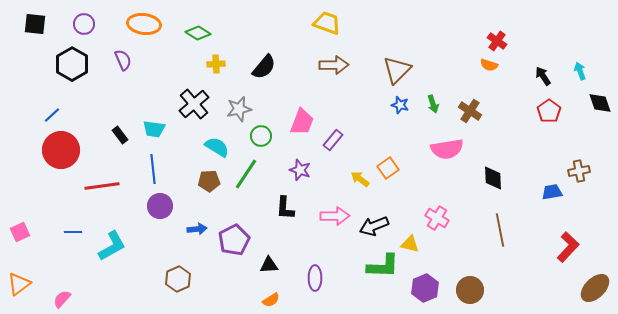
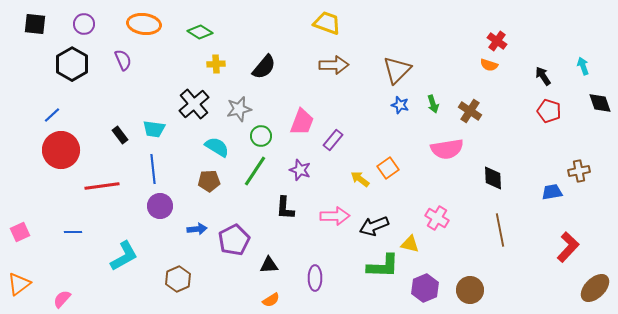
green diamond at (198, 33): moved 2 px right, 1 px up
cyan arrow at (580, 71): moved 3 px right, 5 px up
red pentagon at (549, 111): rotated 20 degrees counterclockwise
green line at (246, 174): moved 9 px right, 3 px up
cyan L-shape at (112, 246): moved 12 px right, 10 px down
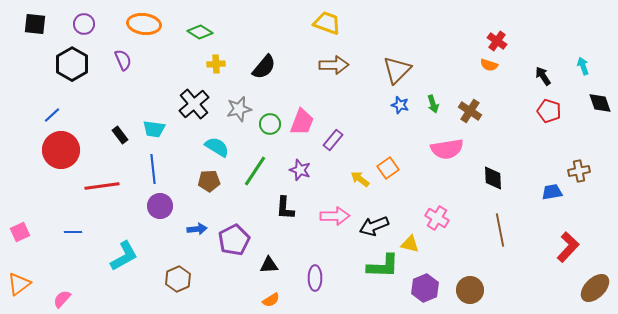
green circle at (261, 136): moved 9 px right, 12 px up
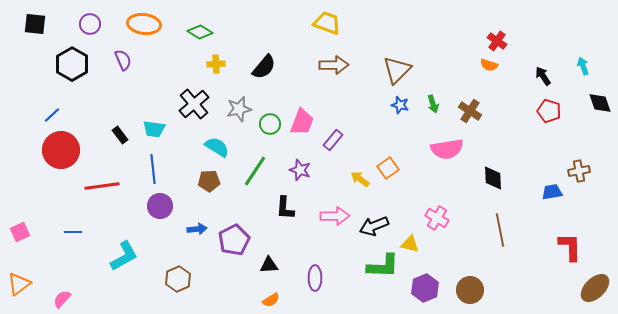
purple circle at (84, 24): moved 6 px right
red L-shape at (568, 247): moved 2 px right; rotated 44 degrees counterclockwise
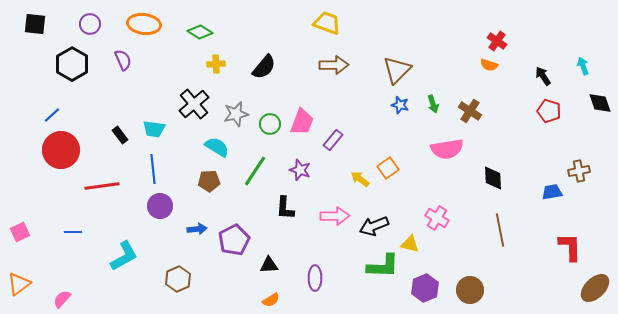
gray star at (239, 109): moved 3 px left, 5 px down
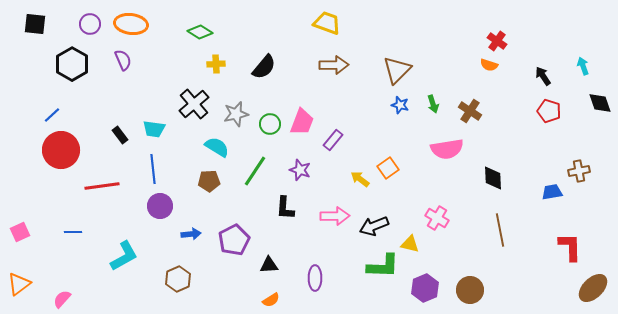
orange ellipse at (144, 24): moved 13 px left
blue arrow at (197, 229): moved 6 px left, 5 px down
brown ellipse at (595, 288): moved 2 px left
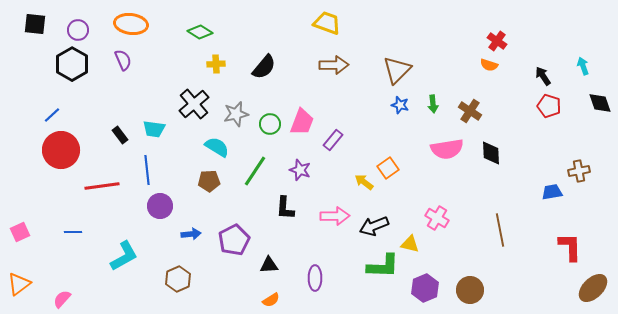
purple circle at (90, 24): moved 12 px left, 6 px down
green arrow at (433, 104): rotated 12 degrees clockwise
red pentagon at (549, 111): moved 5 px up
blue line at (153, 169): moved 6 px left, 1 px down
black diamond at (493, 178): moved 2 px left, 25 px up
yellow arrow at (360, 179): moved 4 px right, 3 px down
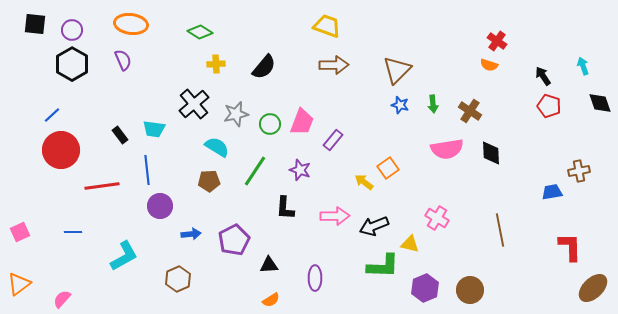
yellow trapezoid at (327, 23): moved 3 px down
purple circle at (78, 30): moved 6 px left
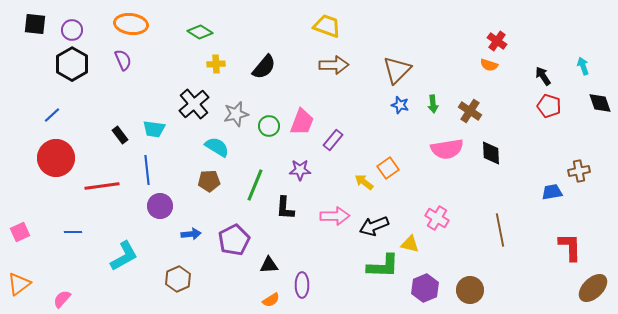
green circle at (270, 124): moved 1 px left, 2 px down
red circle at (61, 150): moved 5 px left, 8 px down
purple star at (300, 170): rotated 20 degrees counterclockwise
green line at (255, 171): moved 14 px down; rotated 12 degrees counterclockwise
purple ellipse at (315, 278): moved 13 px left, 7 px down
